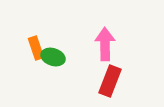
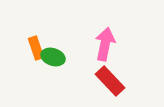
pink arrow: rotated 12 degrees clockwise
red rectangle: rotated 64 degrees counterclockwise
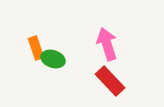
pink arrow: moved 2 px right; rotated 28 degrees counterclockwise
green ellipse: moved 2 px down
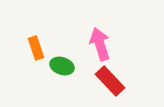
pink arrow: moved 7 px left
green ellipse: moved 9 px right, 7 px down
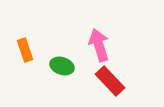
pink arrow: moved 1 px left, 1 px down
orange rectangle: moved 11 px left, 2 px down
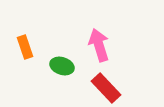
orange rectangle: moved 3 px up
red rectangle: moved 4 px left, 7 px down
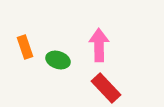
pink arrow: rotated 16 degrees clockwise
green ellipse: moved 4 px left, 6 px up
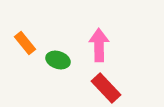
orange rectangle: moved 4 px up; rotated 20 degrees counterclockwise
